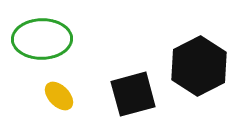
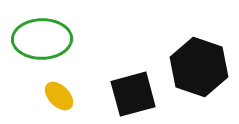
black hexagon: moved 1 px down; rotated 14 degrees counterclockwise
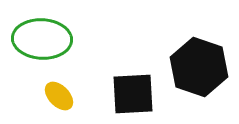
green ellipse: rotated 4 degrees clockwise
black square: rotated 12 degrees clockwise
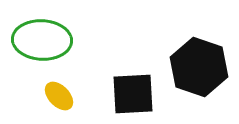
green ellipse: moved 1 px down
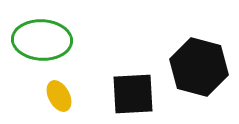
black hexagon: rotated 4 degrees counterclockwise
yellow ellipse: rotated 16 degrees clockwise
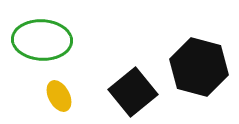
black square: moved 2 px up; rotated 36 degrees counterclockwise
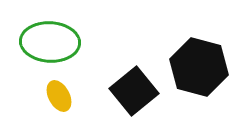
green ellipse: moved 8 px right, 2 px down
black square: moved 1 px right, 1 px up
